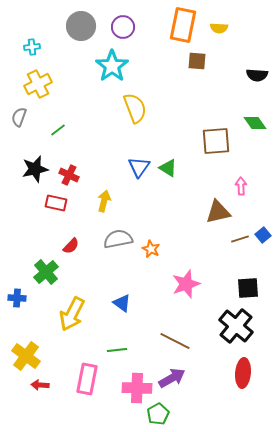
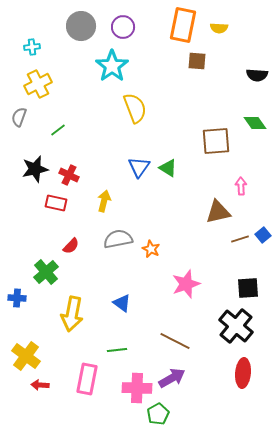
yellow arrow at (72, 314): rotated 16 degrees counterclockwise
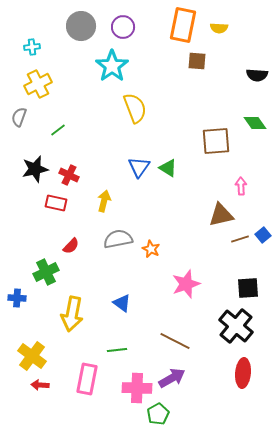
brown triangle at (218, 212): moved 3 px right, 3 px down
green cross at (46, 272): rotated 15 degrees clockwise
yellow cross at (26, 356): moved 6 px right
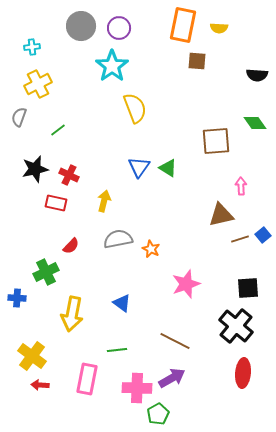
purple circle at (123, 27): moved 4 px left, 1 px down
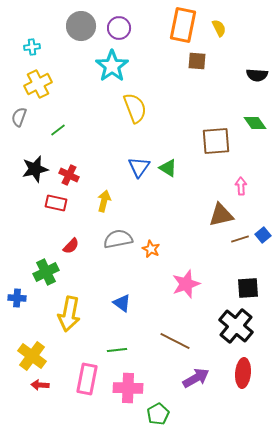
yellow semicircle at (219, 28): rotated 120 degrees counterclockwise
yellow arrow at (72, 314): moved 3 px left
purple arrow at (172, 378): moved 24 px right
pink cross at (137, 388): moved 9 px left
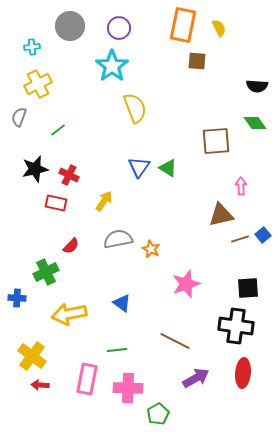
gray circle at (81, 26): moved 11 px left
black semicircle at (257, 75): moved 11 px down
yellow arrow at (104, 201): rotated 20 degrees clockwise
yellow arrow at (69, 314): rotated 68 degrees clockwise
black cross at (236, 326): rotated 32 degrees counterclockwise
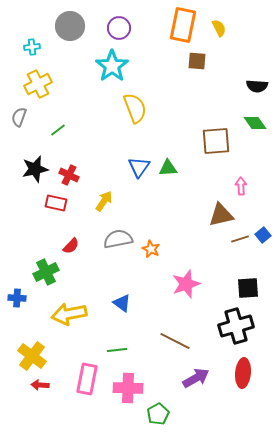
green triangle at (168, 168): rotated 36 degrees counterclockwise
black cross at (236, 326): rotated 24 degrees counterclockwise
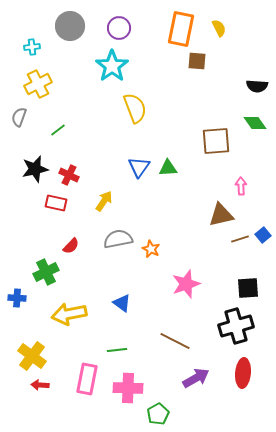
orange rectangle at (183, 25): moved 2 px left, 4 px down
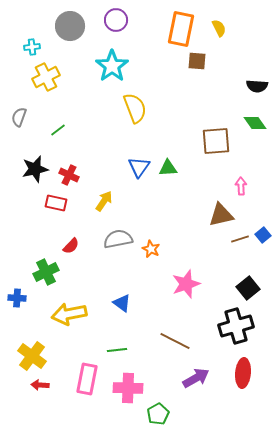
purple circle at (119, 28): moved 3 px left, 8 px up
yellow cross at (38, 84): moved 8 px right, 7 px up
black square at (248, 288): rotated 35 degrees counterclockwise
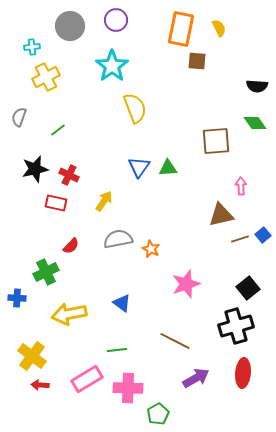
pink rectangle at (87, 379): rotated 48 degrees clockwise
